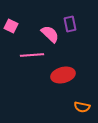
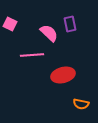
pink square: moved 1 px left, 2 px up
pink semicircle: moved 1 px left, 1 px up
orange semicircle: moved 1 px left, 3 px up
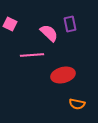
orange semicircle: moved 4 px left
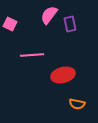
pink semicircle: moved 18 px up; rotated 96 degrees counterclockwise
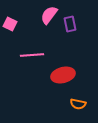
orange semicircle: moved 1 px right
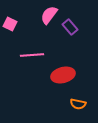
purple rectangle: moved 3 px down; rotated 28 degrees counterclockwise
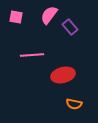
pink square: moved 6 px right, 7 px up; rotated 16 degrees counterclockwise
orange semicircle: moved 4 px left
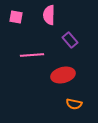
pink semicircle: rotated 36 degrees counterclockwise
purple rectangle: moved 13 px down
